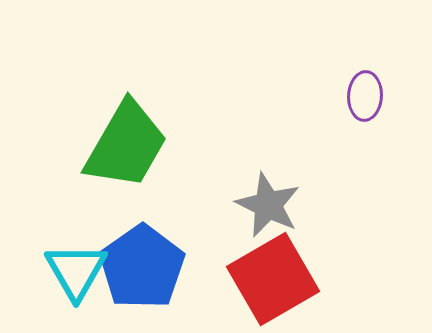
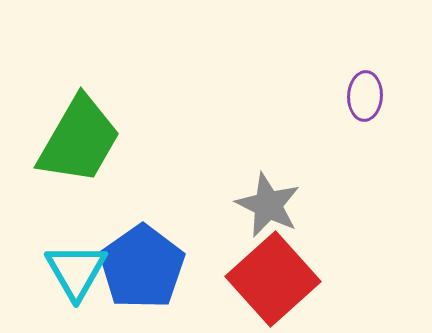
green trapezoid: moved 47 px left, 5 px up
red square: rotated 12 degrees counterclockwise
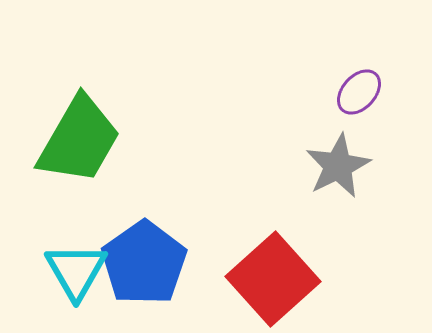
purple ellipse: moved 6 px left, 4 px up; rotated 39 degrees clockwise
gray star: moved 70 px right, 39 px up; rotated 20 degrees clockwise
blue pentagon: moved 2 px right, 4 px up
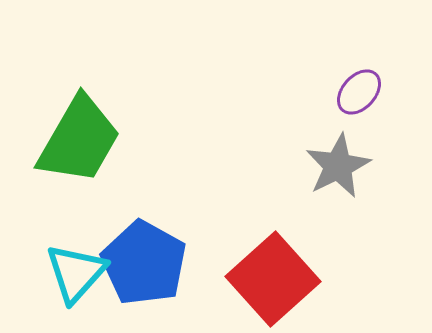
blue pentagon: rotated 8 degrees counterclockwise
cyan triangle: moved 2 px down; rotated 12 degrees clockwise
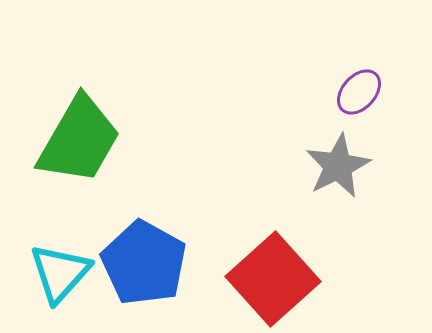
cyan triangle: moved 16 px left
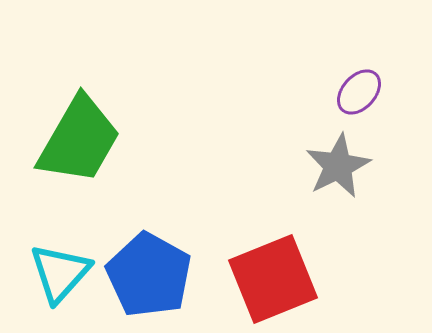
blue pentagon: moved 5 px right, 12 px down
red square: rotated 20 degrees clockwise
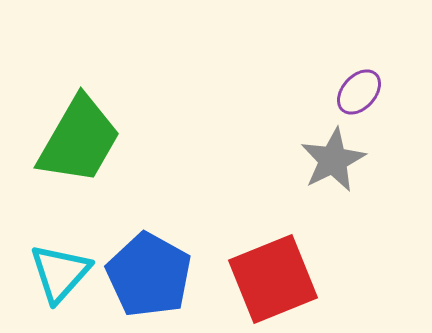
gray star: moved 5 px left, 6 px up
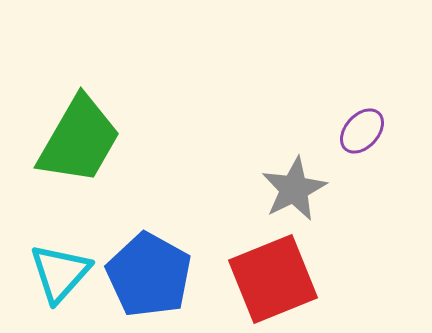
purple ellipse: moved 3 px right, 39 px down
gray star: moved 39 px left, 29 px down
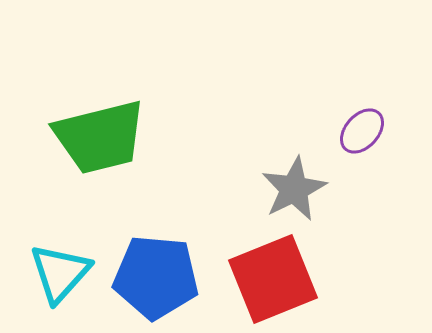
green trapezoid: moved 21 px right, 3 px up; rotated 46 degrees clockwise
blue pentagon: moved 7 px right, 2 px down; rotated 24 degrees counterclockwise
